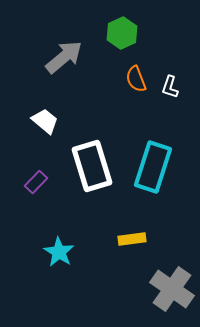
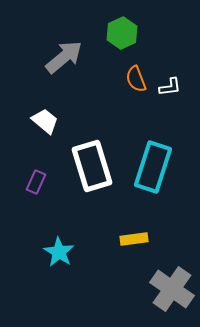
white L-shape: rotated 115 degrees counterclockwise
purple rectangle: rotated 20 degrees counterclockwise
yellow rectangle: moved 2 px right
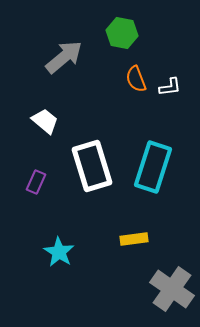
green hexagon: rotated 24 degrees counterclockwise
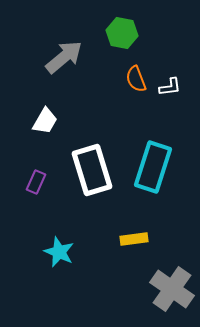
white trapezoid: rotated 80 degrees clockwise
white rectangle: moved 4 px down
cyan star: rotated 8 degrees counterclockwise
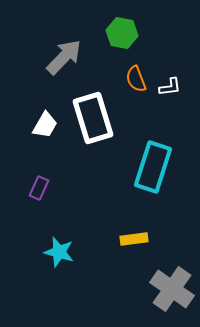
gray arrow: rotated 6 degrees counterclockwise
white trapezoid: moved 4 px down
white rectangle: moved 1 px right, 52 px up
purple rectangle: moved 3 px right, 6 px down
cyan star: rotated 8 degrees counterclockwise
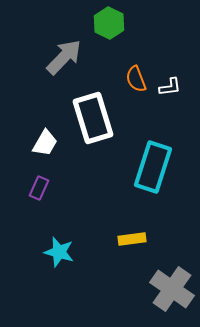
green hexagon: moved 13 px left, 10 px up; rotated 16 degrees clockwise
white trapezoid: moved 18 px down
yellow rectangle: moved 2 px left
